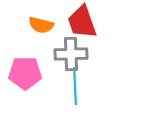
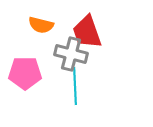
red trapezoid: moved 5 px right, 10 px down
gray cross: rotated 16 degrees clockwise
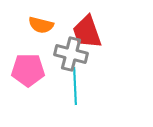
pink pentagon: moved 3 px right, 3 px up
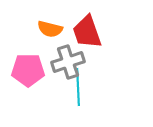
orange semicircle: moved 9 px right, 4 px down
gray cross: moved 3 px left, 8 px down; rotated 32 degrees counterclockwise
cyan line: moved 3 px right, 1 px down
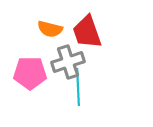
pink pentagon: moved 2 px right, 3 px down
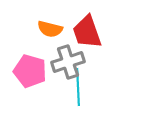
pink pentagon: moved 2 px up; rotated 16 degrees clockwise
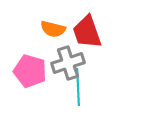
orange semicircle: moved 3 px right
gray cross: moved 1 px down
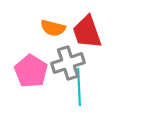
orange semicircle: moved 1 px up
pink pentagon: moved 1 px right; rotated 16 degrees clockwise
cyan line: moved 1 px right
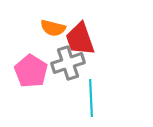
red trapezoid: moved 7 px left, 7 px down
cyan line: moved 12 px right, 11 px down
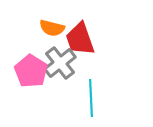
orange semicircle: moved 1 px left
gray cross: moved 8 px left; rotated 20 degrees counterclockwise
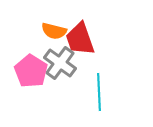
orange semicircle: moved 2 px right, 3 px down
gray cross: rotated 16 degrees counterclockwise
cyan line: moved 8 px right, 6 px up
